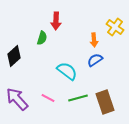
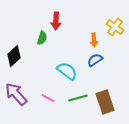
purple arrow: moved 1 px left, 5 px up
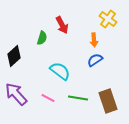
red arrow: moved 6 px right, 4 px down; rotated 30 degrees counterclockwise
yellow cross: moved 7 px left, 8 px up
cyan semicircle: moved 7 px left
green line: rotated 24 degrees clockwise
brown rectangle: moved 3 px right, 1 px up
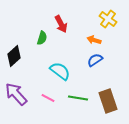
red arrow: moved 1 px left, 1 px up
orange arrow: rotated 112 degrees clockwise
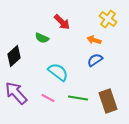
red arrow: moved 1 px right, 2 px up; rotated 18 degrees counterclockwise
green semicircle: rotated 96 degrees clockwise
cyan semicircle: moved 2 px left, 1 px down
purple arrow: moved 1 px up
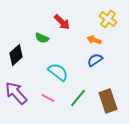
black diamond: moved 2 px right, 1 px up
green line: rotated 60 degrees counterclockwise
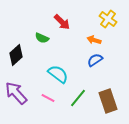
cyan semicircle: moved 2 px down
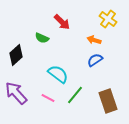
green line: moved 3 px left, 3 px up
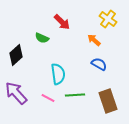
orange arrow: rotated 24 degrees clockwise
blue semicircle: moved 4 px right, 4 px down; rotated 63 degrees clockwise
cyan semicircle: rotated 45 degrees clockwise
green line: rotated 48 degrees clockwise
